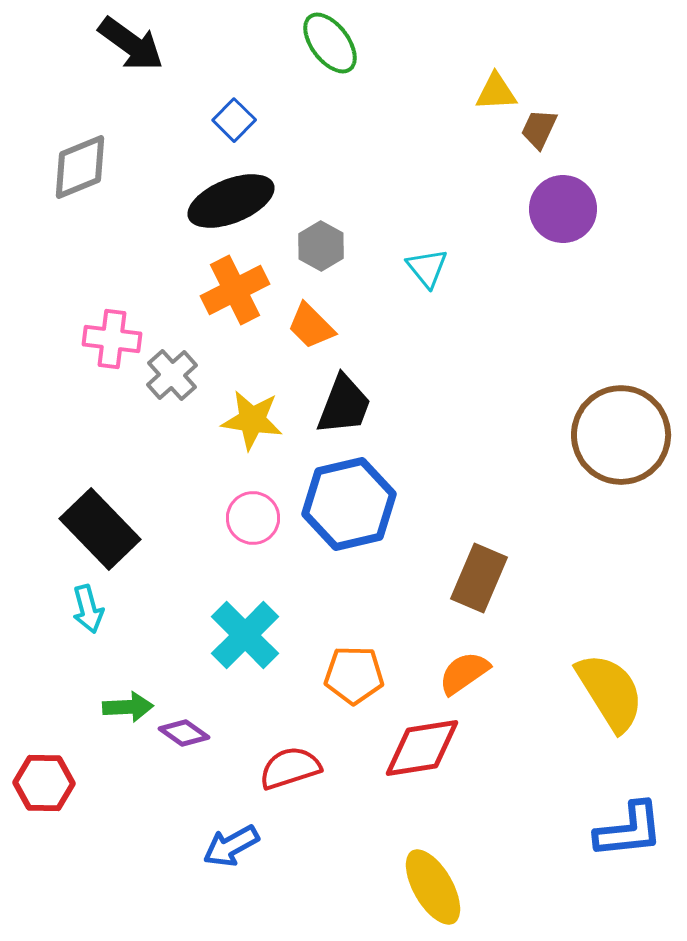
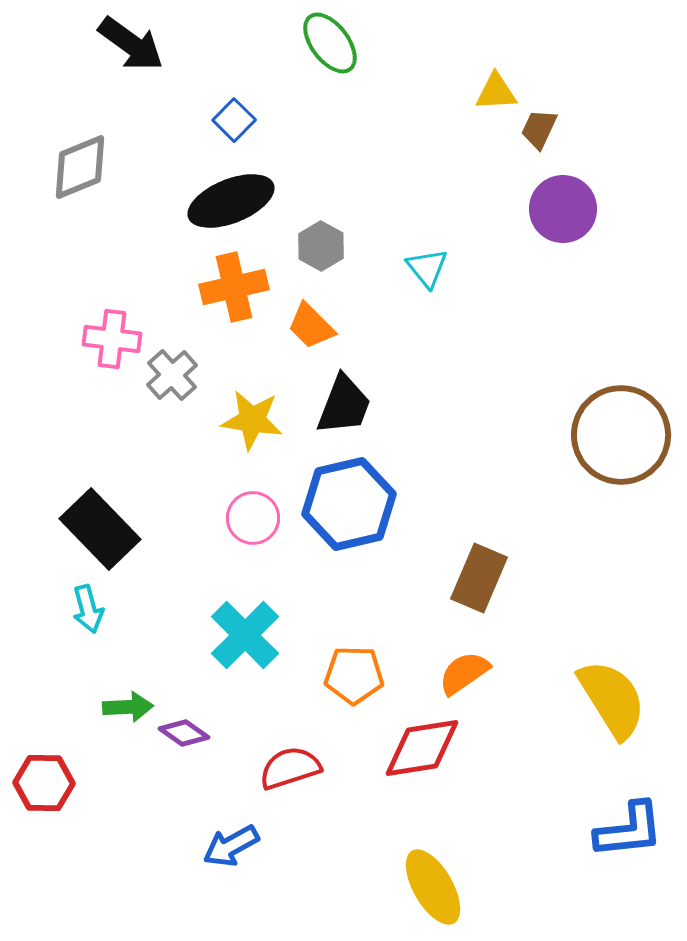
orange cross: moved 1 px left, 3 px up; rotated 14 degrees clockwise
yellow semicircle: moved 2 px right, 7 px down
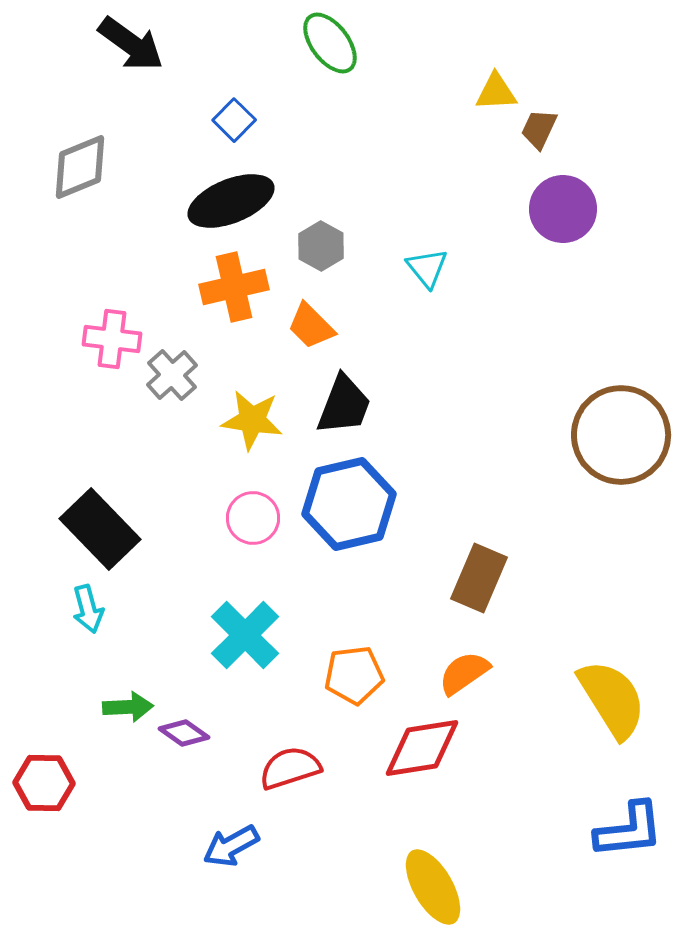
orange pentagon: rotated 8 degrees counterclockwise
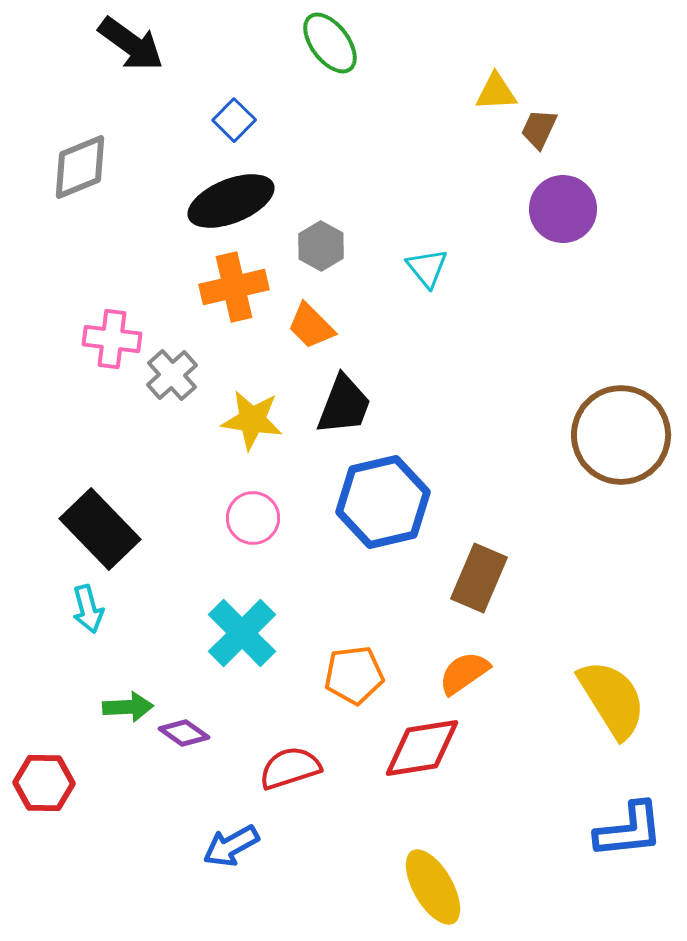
blue hexagon: moved 34 px right, 2 px up
cyan cross: moved 3 px left, 2 px up
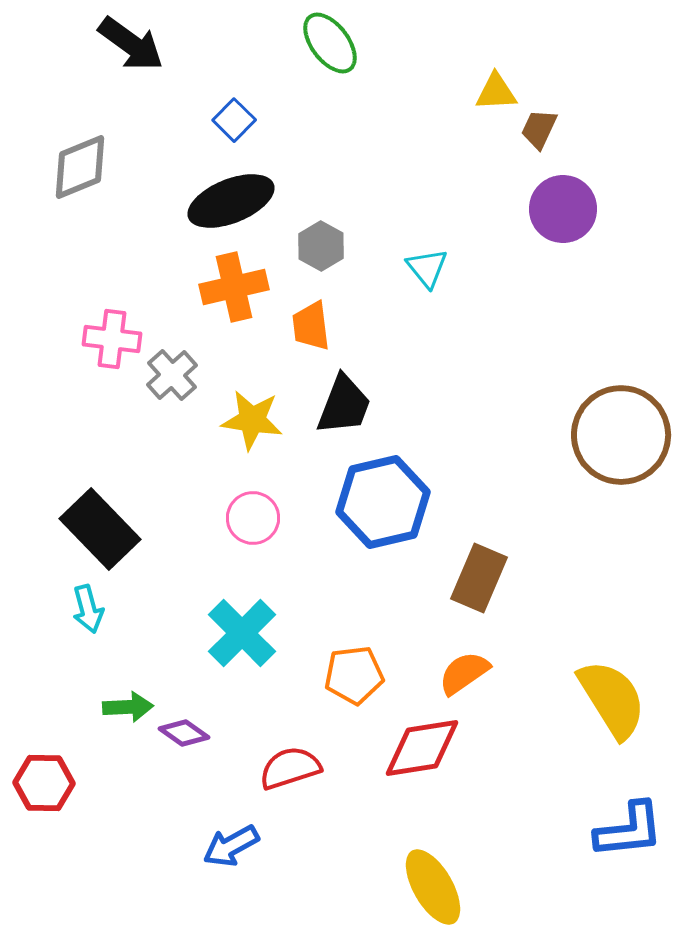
orange trapezoid: rotated 38 degrees clockwise
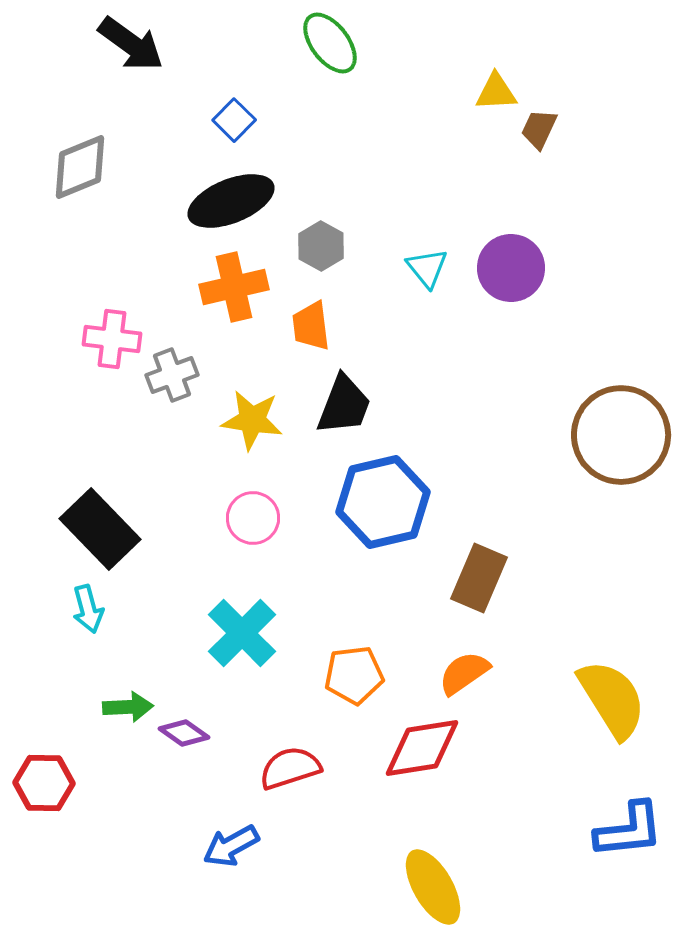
purple circle: moved 52 px left, 59 px down
gray cross: rotated 21 degrees clockwise
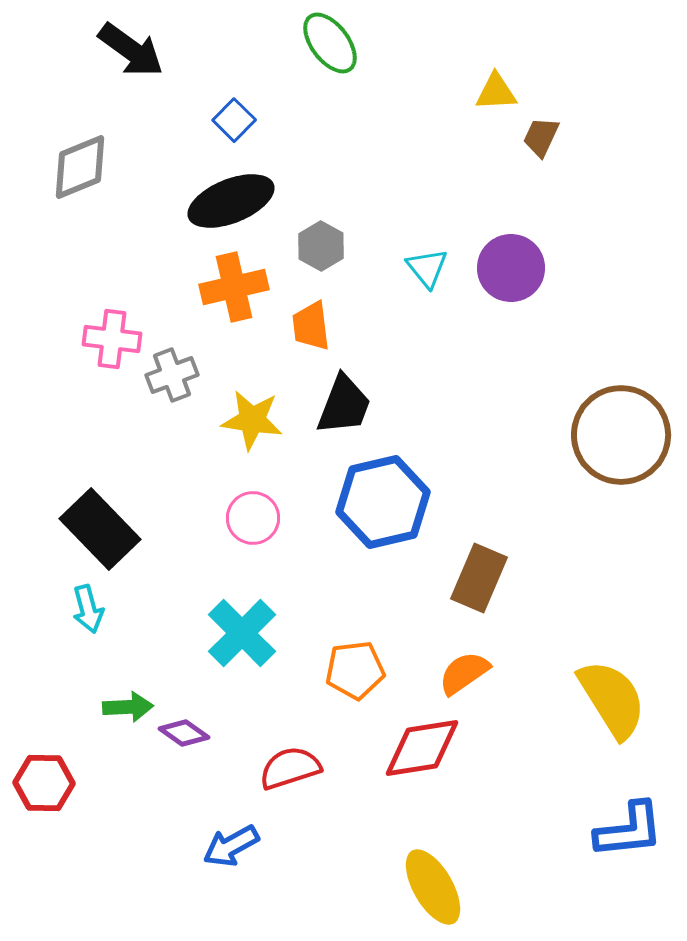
black arrow: moved 6 px down
brown trapezoid: moved 2 px right, 8 px down
orange pentagon: moved 1 px right, 5 px up
